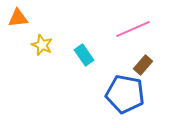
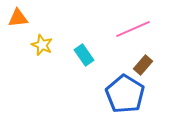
blue pentagon: rotated 21 degrees clockwise
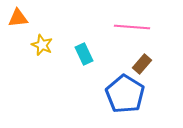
pink line: moved 1 px left, 2 px up; rotated 28 degrees clockwise
cyan rectangle: moved 1 px up; rotated 10 degrees clockwise
brown rectangle: moved 1 px left, 1 px up
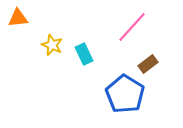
pink line: rotated 52 degrees counterclockwise
yellow star: moved 10 px right
brown rectangle: moved 6 px right; rotated 12 degrees clockwise
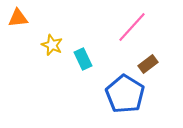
cyan rectangle: moved 1 px left, 5 px down
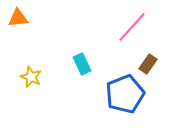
yellow star: moved 21 px left, 32 px down
cyan rectangle: moved 1 px left, 5 px down
brown rectangle: rotated 18 degrees counterclockwise
blue pentagon: rotated 18 degrees clockwise
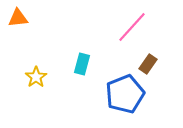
cyan rectangle: rotated 40 degrees clockwise
yellow star: moved 5 px right; rotated 15 degrees clockwise
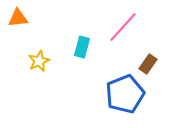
pink line: moved 9 px left
cyan rectangle: moved 17 px up
yellow star: moved 3 px right, 16 px up; rotated 10 degrees clockwise
